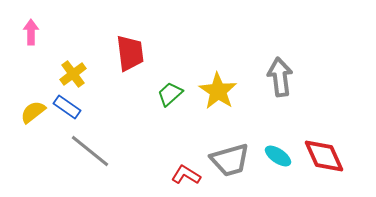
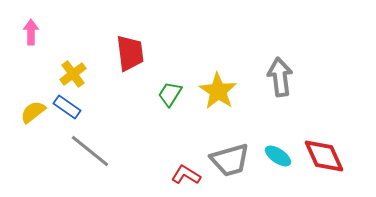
green trapezoid: rotated 16 degrees counterclockwise
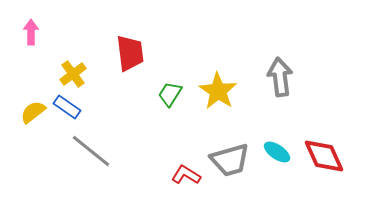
gray line: moved 1 px right
cyan ellipse: moved 1 px left, 4 px up
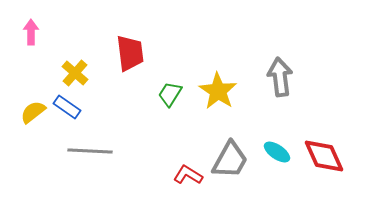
yellow cross: moved 2 px right, 1 px up; rotated 12 degrees counterclockwise
gray line: moved 1 px left; rotated 36 degrees counterclockwise
gray trapezoid: rotated 45 degrees counterclockwise
red L-shape: moved 2 px right
